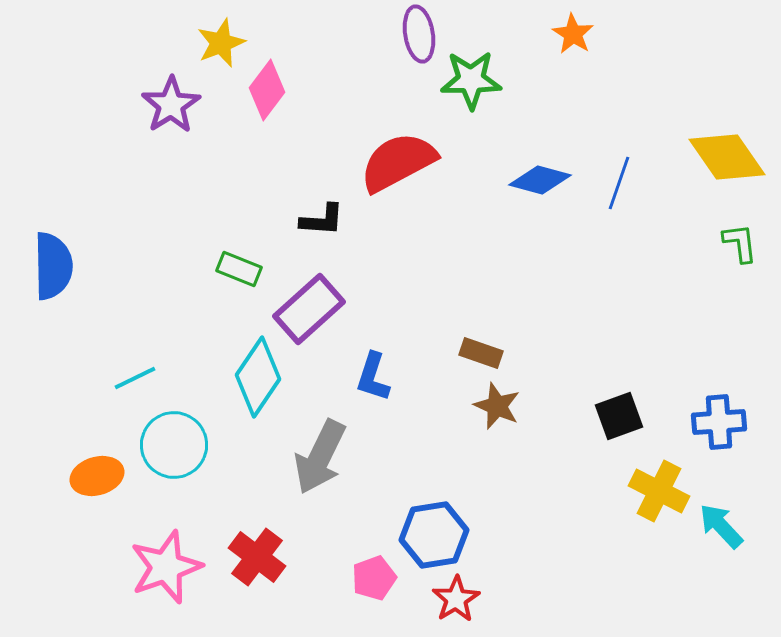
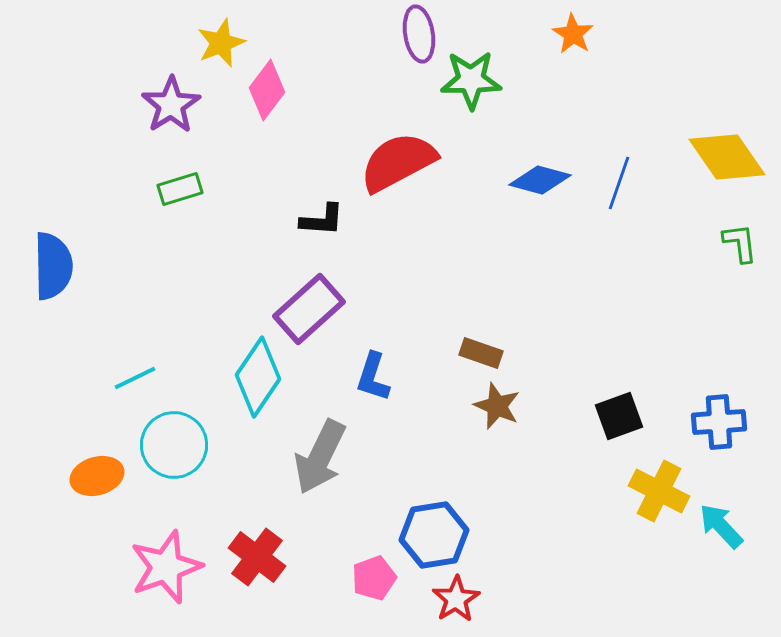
green rectangle: moved 59 px left, 80 px up; rotated 39 degrees counterclockwise
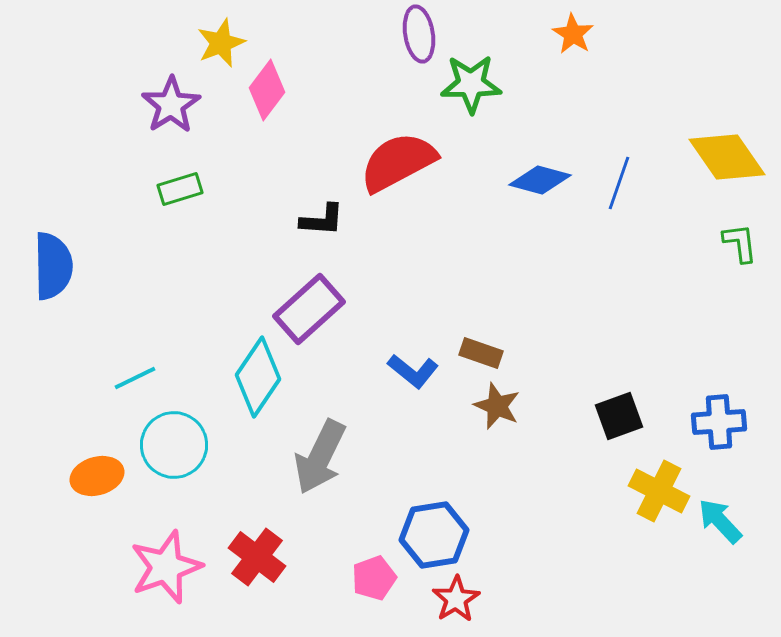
green star: moved 4 px down
blue L-shape: moved 40 px right, 6 px up; rotated 69 degrees counterclockwise
cyan arrow: moved 1 px left, 5 px up
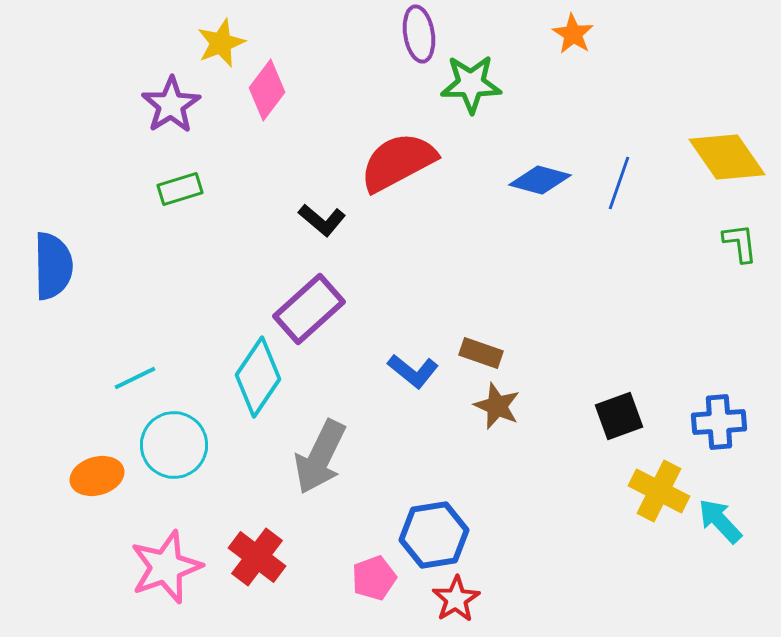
black L-shape: rotated 36 degrees clockwise
